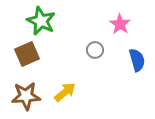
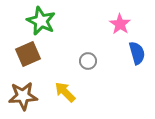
gray circle: moved 7 px left, 11 px down
brown square: moved 1 px right
blue semicircle: moved 7 px up
yellow arrow: rotated 95 degrees counterclockwise
brown star: moved 3 px left
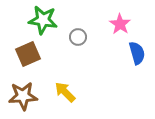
green star: moved 2 px right, 1 px up; rotated 16 degrees counterclockwise
gray circle: moved 10 px left, 24 px up
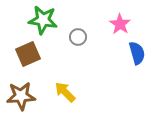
brown star: moved 2 px left
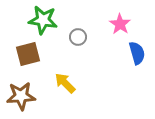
brown square: rotated 10 degrees clockwise
yellow arrow: moved 9 px up
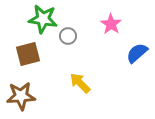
green star: moved 1 px up
pink star: moved 9 px left
gray circle: moved 10 px left, 1 px up
blue semicircle: rotated 115 degrees counterclockwise
yellow arrow: moved 15 px right
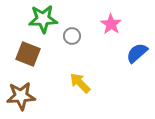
green star: rotated 12 degrees counterclockwise
gray circle: moved 4 px right
brown square: rotated 35 degrees clockwise
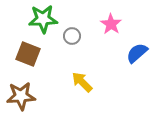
yellow arrow: moved 2 px right, 1 px up
